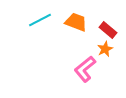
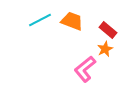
orange trapezoid: moved 4 px left, 1 px up
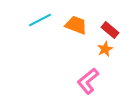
orange trapezoid: moved 4 px right, 4 px down
red rectangle: moved 2 px right
pink L-shape: moved 3 px right, 12 px down
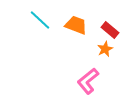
cyan line: rotated 70 degrees clockwise
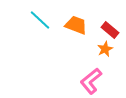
pink L-shape: moved 3 px right
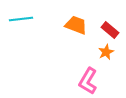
cyan line: moved 19 px left, 1 px up; rotated 50 degrees counterclockwise
orange star: moved 1 px right, 3 px down
pink L-shape: moved 3 px left; rotated 20 degrees counterclockwise
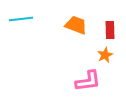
red rectangle: rotated 48 degrees clockwise
orange star: moved 1 px left, 3 px down
pink L-shape: rotated 128 degrees counterclockwise
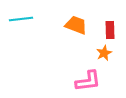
orange star: moved 1 px left, 2 px up
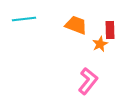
cyan line: moved 3 px right
orange star: moved 4 px left, 9 px up
pink L-shape: rotated 44 degrees counterclockwise
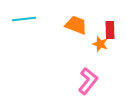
orange star: rotated 28 degrees counterclockwise
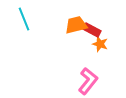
cyan line: rotated 75 degrees clockwise
orange trapezoid: rotated 35 degrees counterclockwise
red rectangle: moved 18 px left; rotated 60 degrees counterclockwise
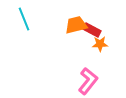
orange star: rotated 21 degrees counterclockwise
